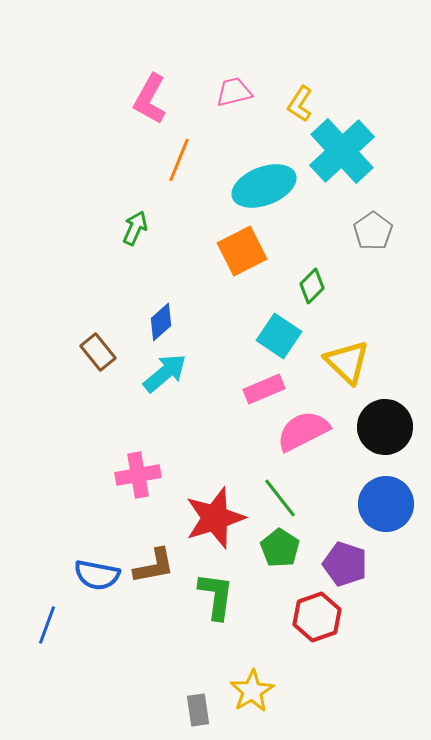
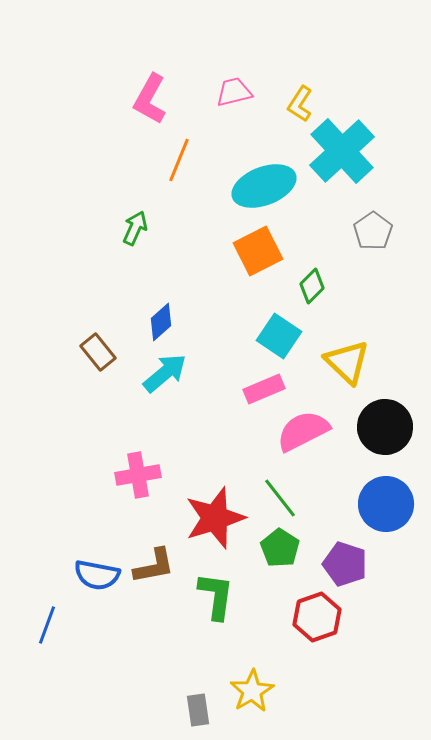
orange square: moved 16 px right
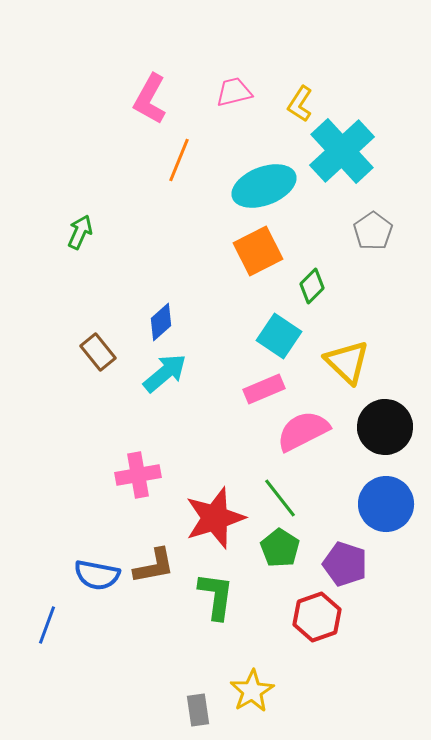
green arrow: moved 55 px left, 4 px down
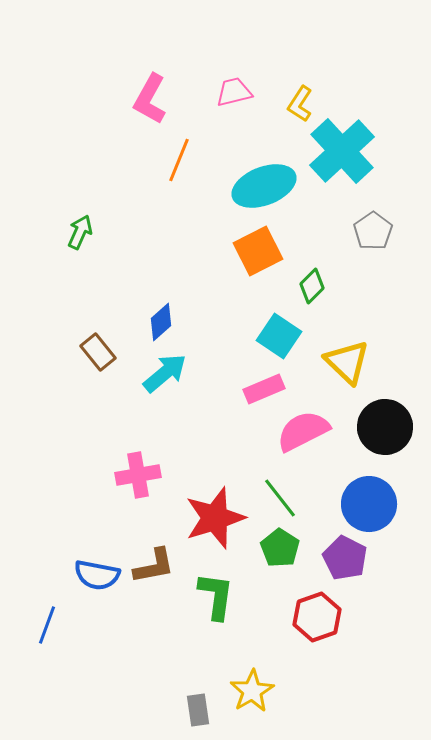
blue circle: moved 17 px left
purple pentagon: moved 6 px up; rotated 9 degrees clockwise
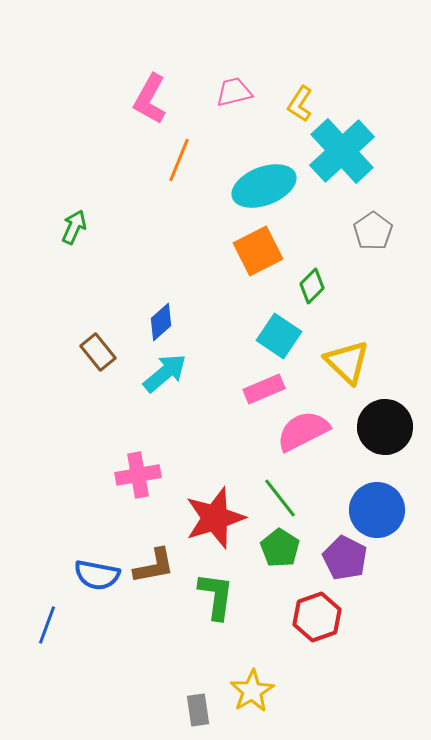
green arrow: moved 6 px left, 5 px up
blue circle: moved 8 px right, 6 px down
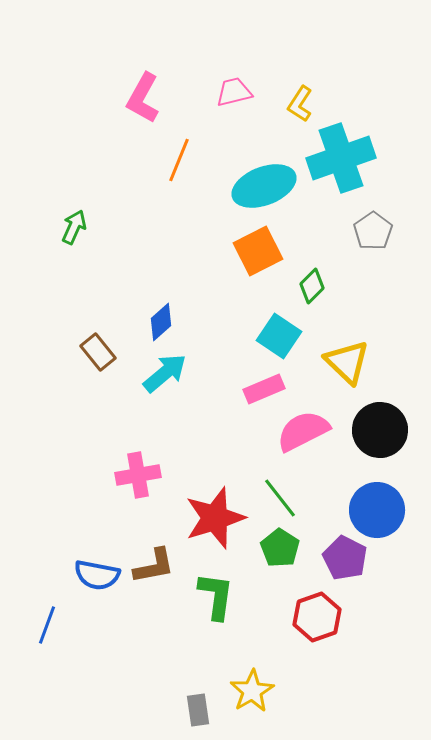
pink L-shape: moved 7 px left, 1 px up
cyan cross: moved 1 px left, 7 px down; rotated 24 degrees clockwise
black circle: moved 5 px left, 3 px down
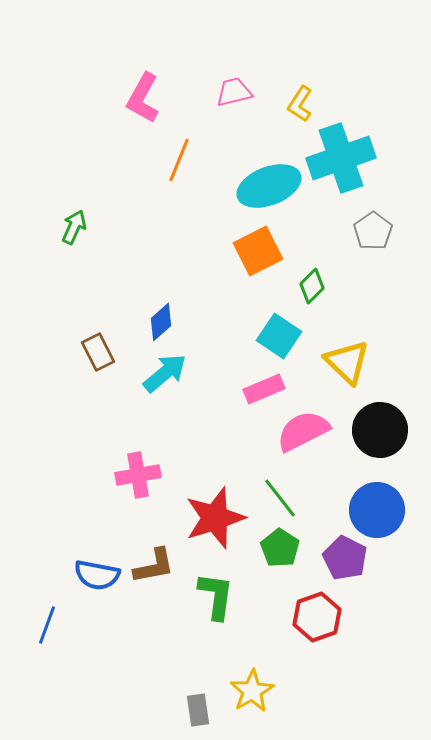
cyan ellipse: moved 5 px right
brown rectangle: rotated 12 degrees clockwise
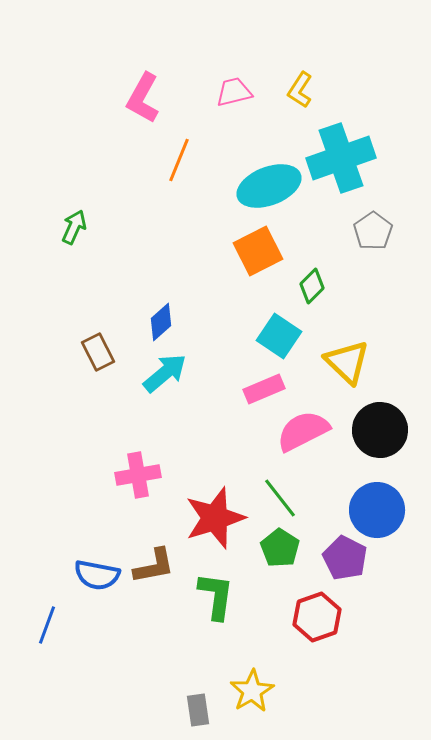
yellow L-shape: moved 14 px up
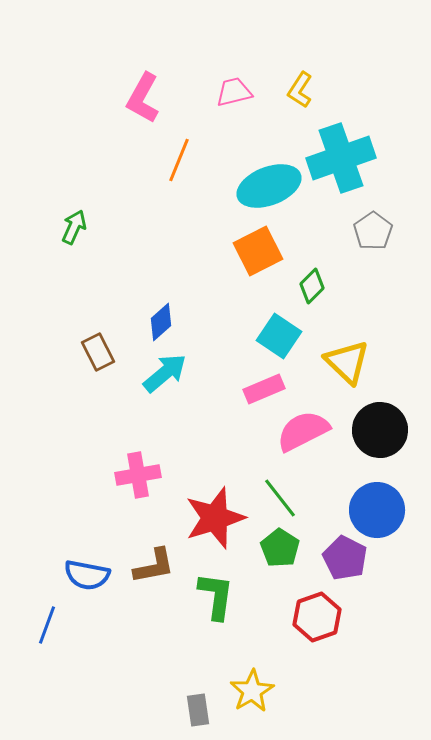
blue semicircle: moved 10 px left
